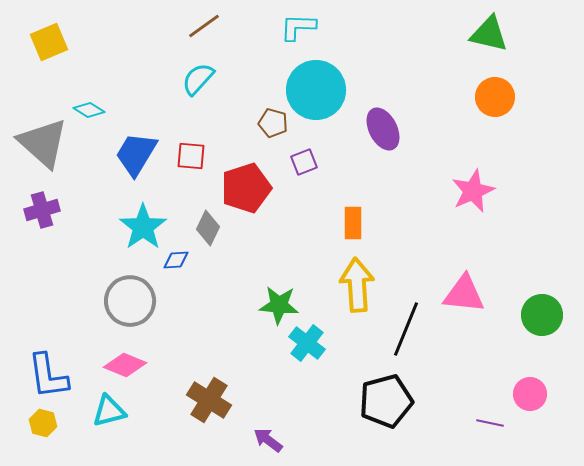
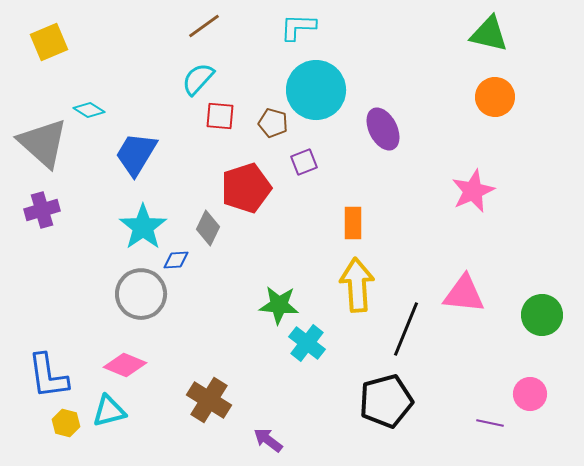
red square: moved 29 px right, 40 px up
gray circle: moved 11 px right, 7 px up
yellow hexagon: moved 23 px right
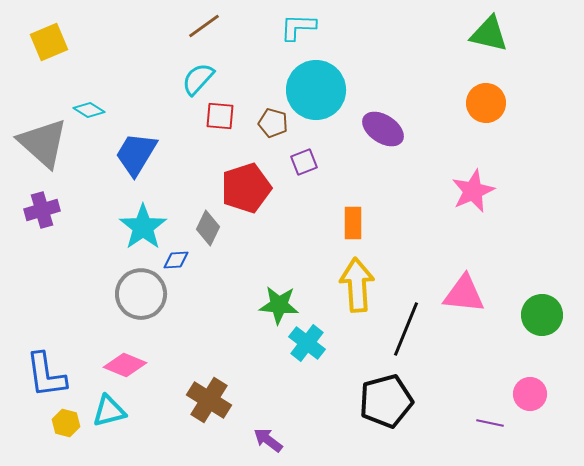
orange circle: moved 9 px left, 6 px down
purple ellipse: rotated 30 degrees counterclockwise
blue L-shape: moved 2 px left, 1 px up
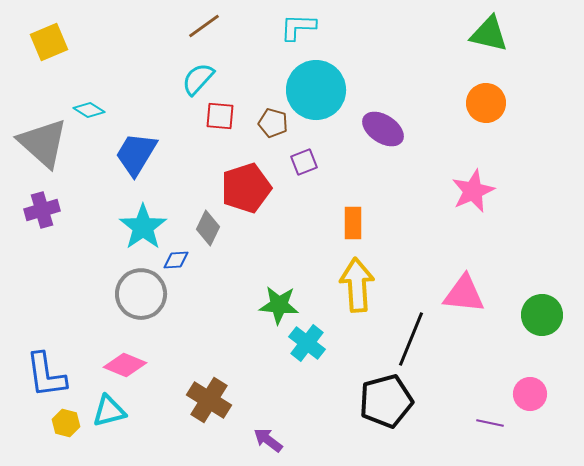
black line: moved 5 px right, 10 px down
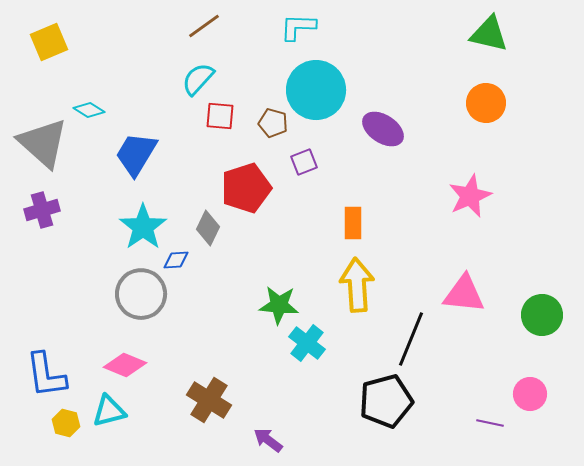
pink star: moved 3 px left, 5 px down
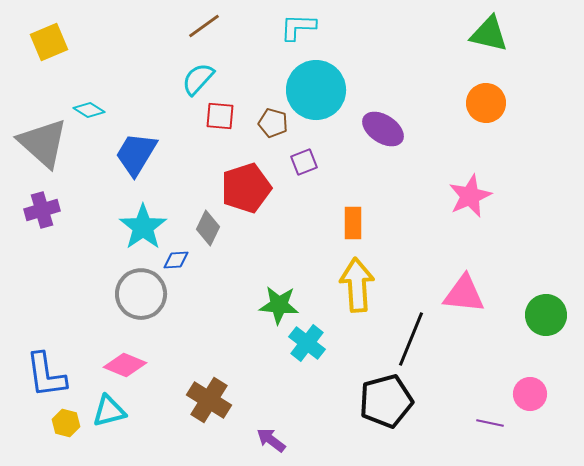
green circle: moved 4 px right
purple arrow: moved 3 px right
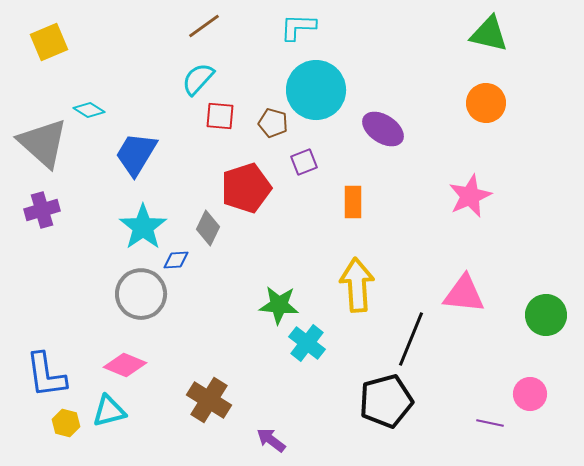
orange rectangle: moved 21 px up
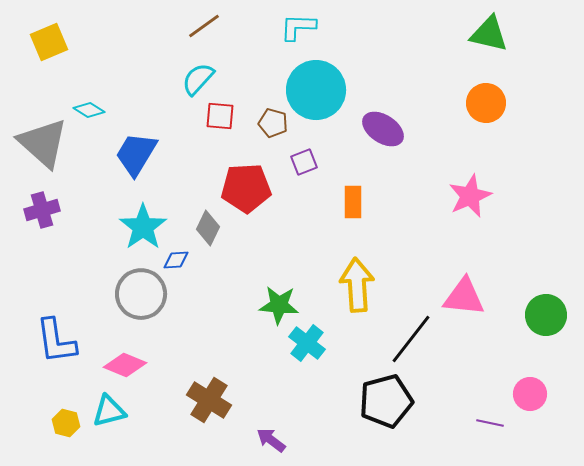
red pentagon: rotated 15 degrees clockwise
pink triangle: moved 3 px down
black line: rotated 16 degrees clockwise
blue L-shape: moved 10 px right, 34 px up
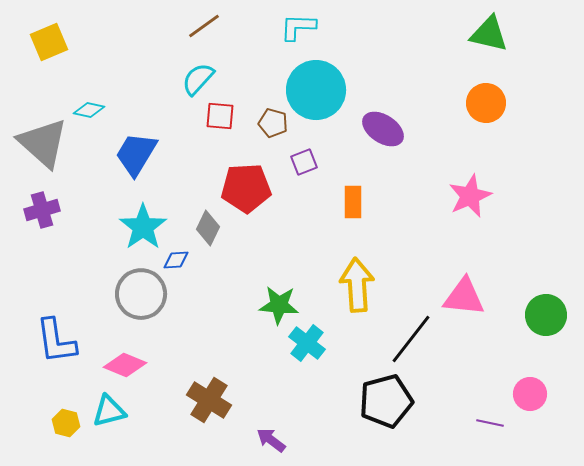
cyan diamond: rotated 20 degrees counterclockwise
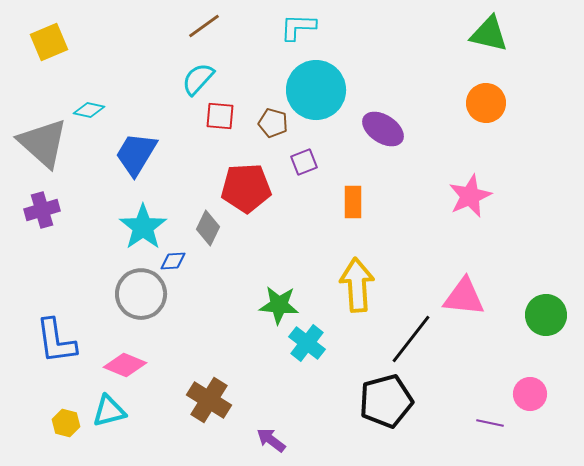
blue diamond: moved 3 px left, 1 px down
